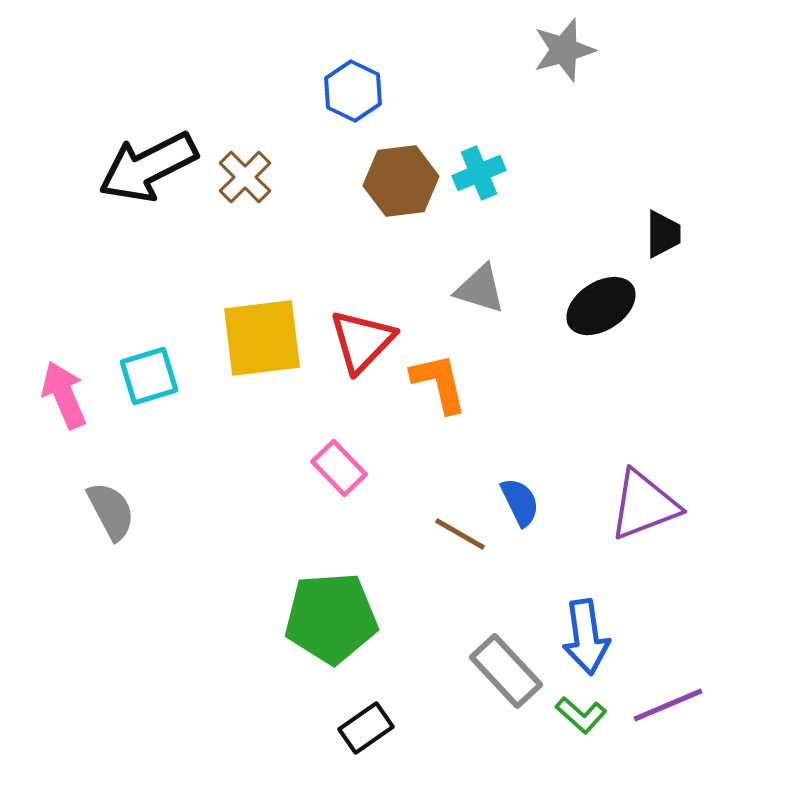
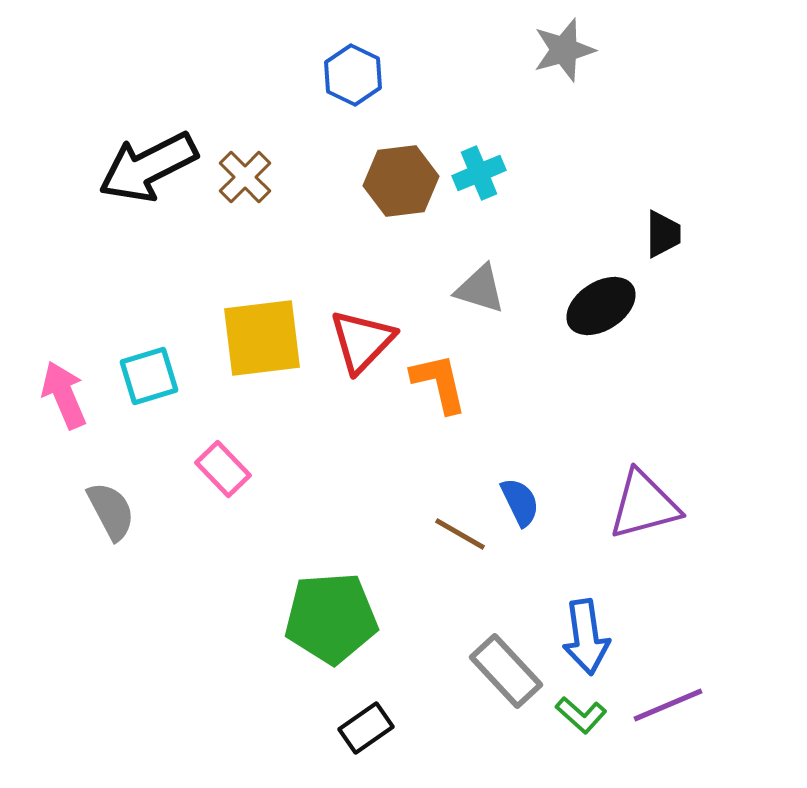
blue hexagon: moved 16 px up
pink rectangle: moved 116 px left, 1 px down
purple triangle: rotated 6 degrees clockwise
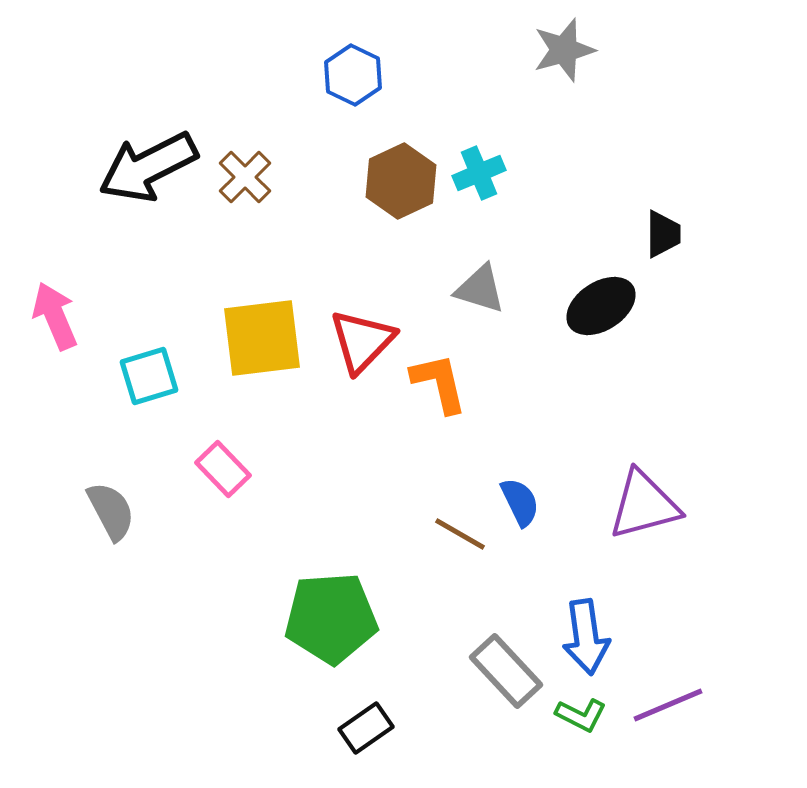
brown hexagon: rotated 18 degrees counterclockwise
pink arrow: moved 9 px left, 79 px up
green L-shape: rotated 15 degrees counterclockwise
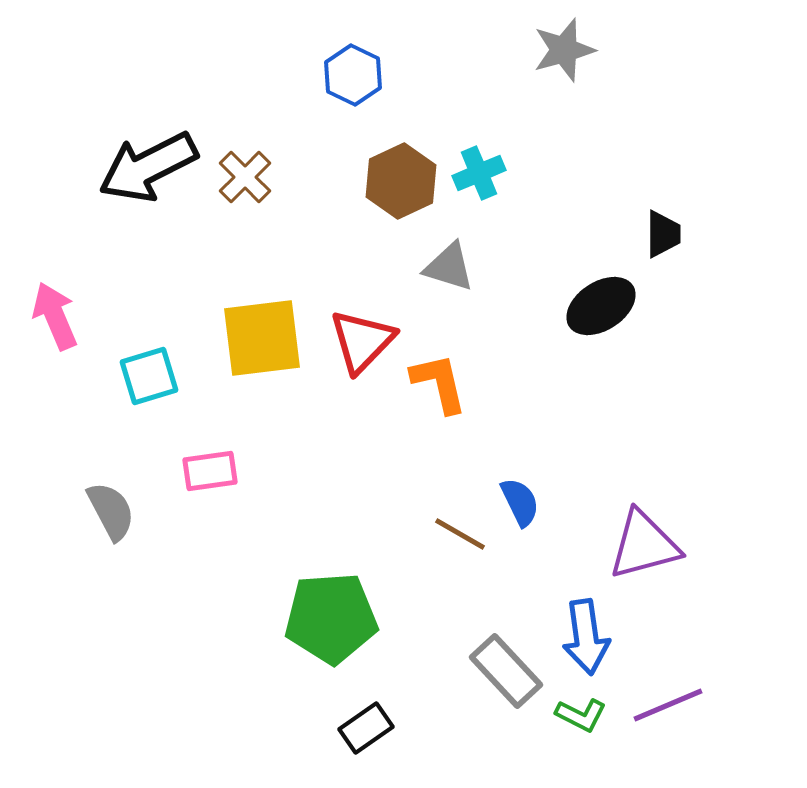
gray triangle: moved 31 px left, 22 px up
pink rectangle: moved 13 px left, 2 px down; rotated 54 degrees counterclockwise
purple triangle: moved 40 px down
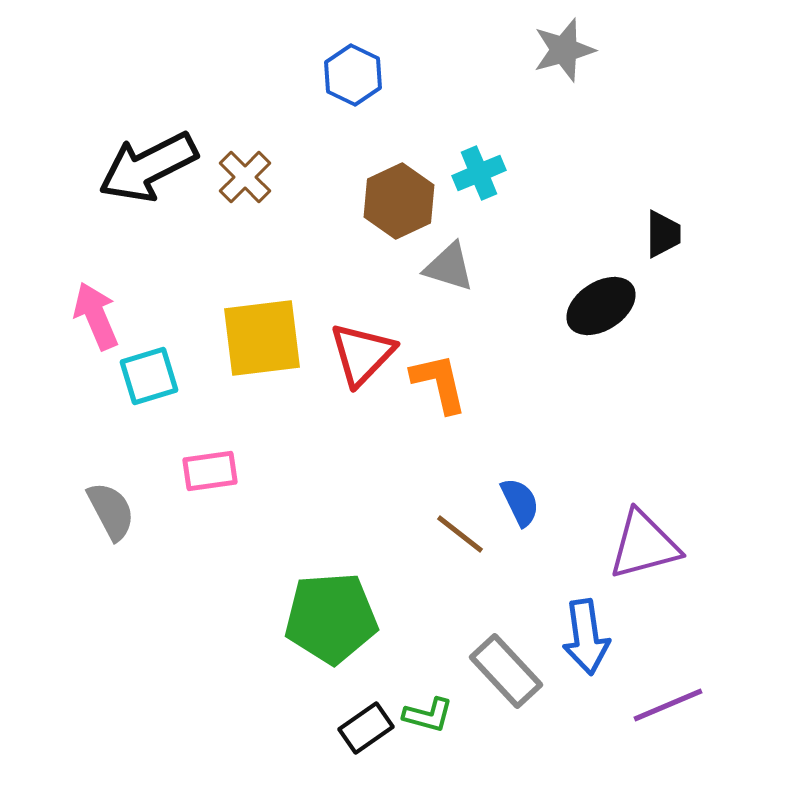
brown hexagon: moved 2 px left, 20 px down
pink arrow: moved 41 px right
red triangle: moved 13 px down
brown line: rotated 8 degrees clockwise
green L-shape: moved 153 px left; rotated 12 degrees counterclockwise
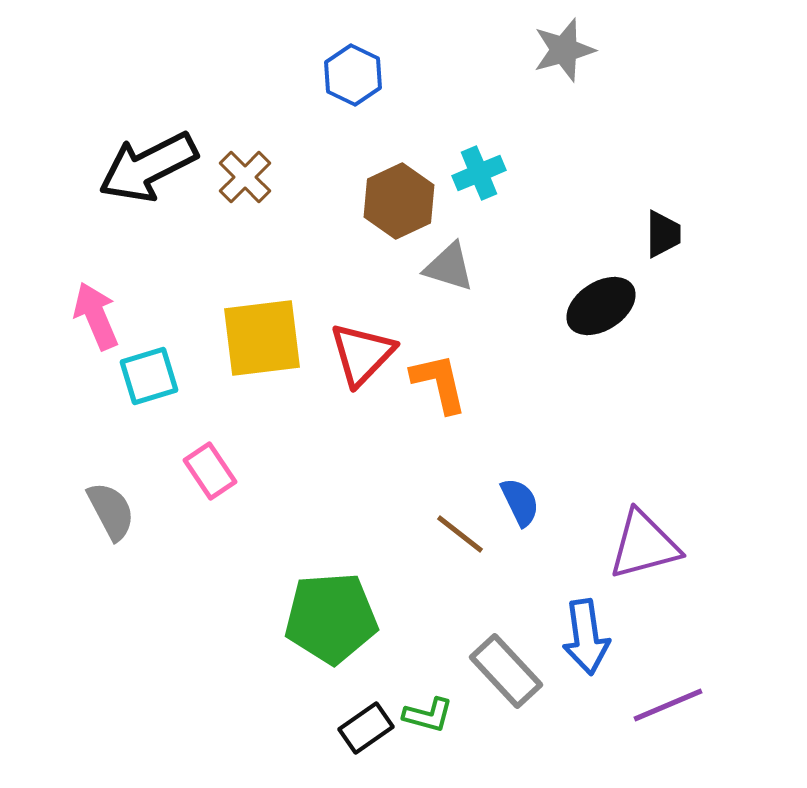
pink rectangle: rotated 64 degrees clockwise
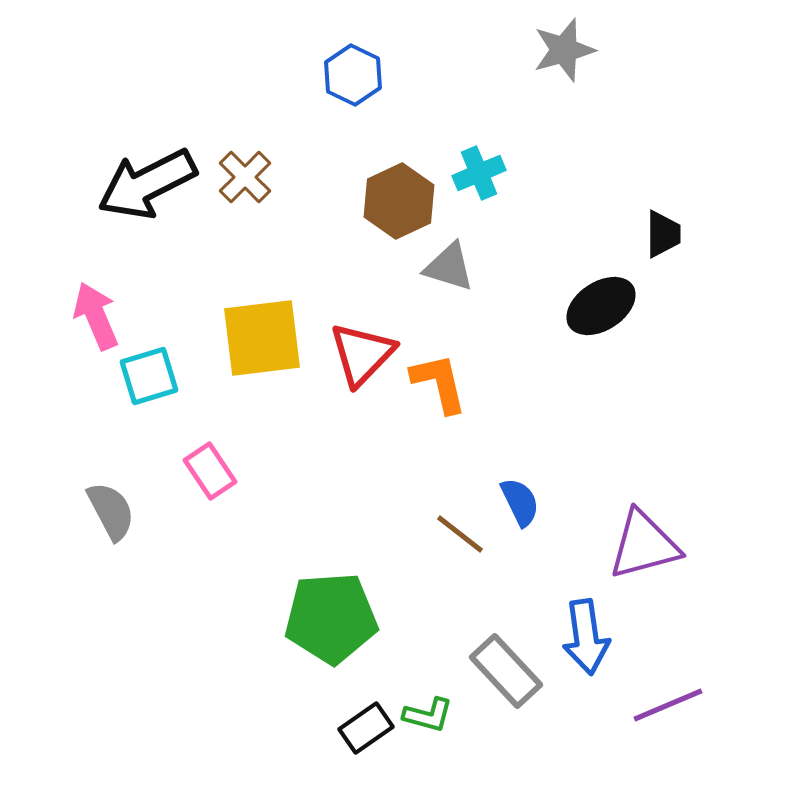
black arrow: moved 1 px left, 17 px down
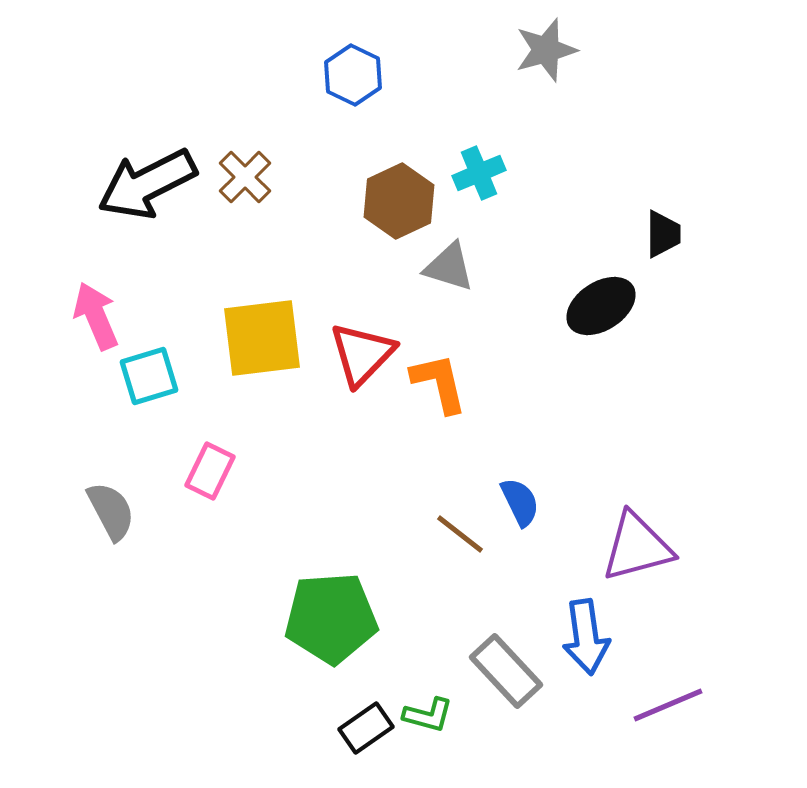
gray star: moved 18 px left
pink rectangle: rotated 60 degrees clockwise
purple triangle: moved 7 px left, 2 px down
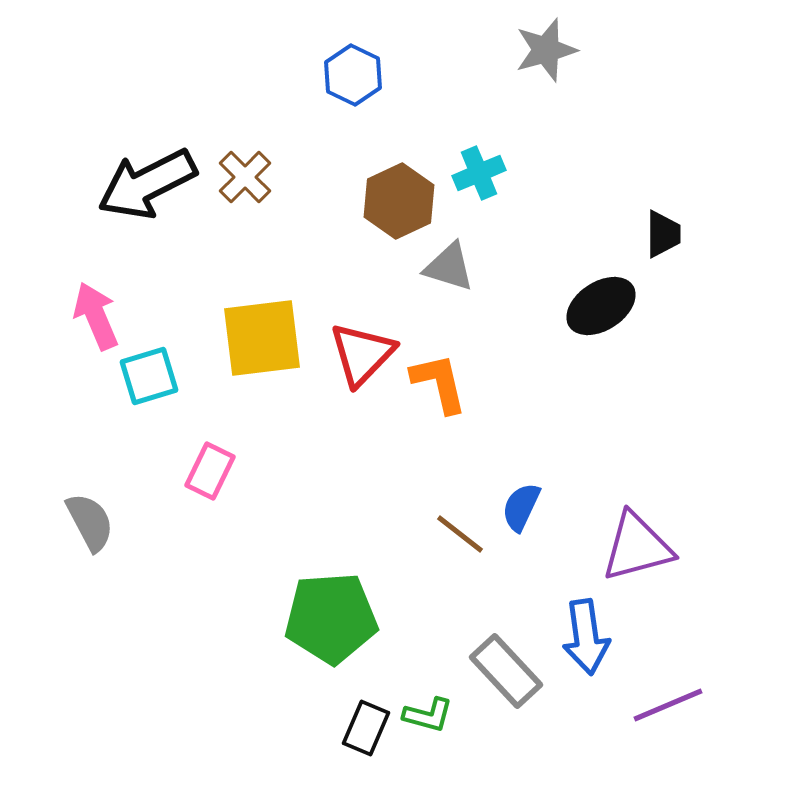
blue semicircle: moved 1 px right, 5 px down; rotated 129 degrees counterclockwise
gray semicircle: moved 21 px left, 11 px down
black rectangle: rotated 32 degrees counterclockwise
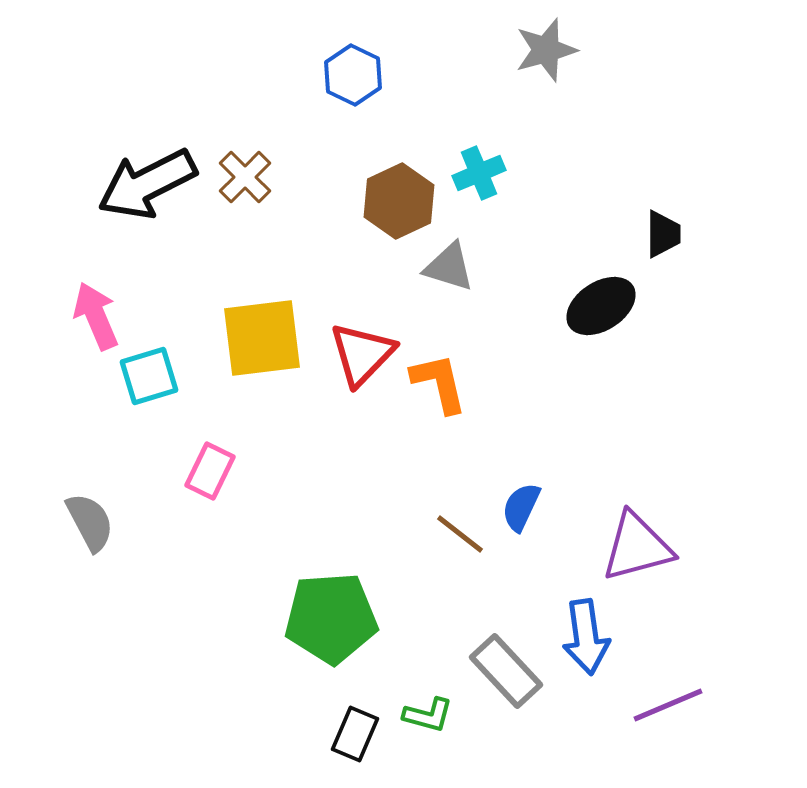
black rectangle: moved 11 px left, 6 px down
